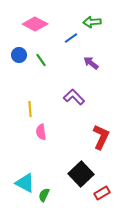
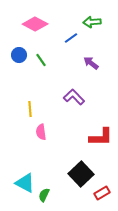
red L-shape: rotated 65 degrees clockwise
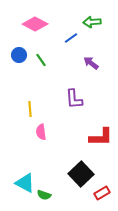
purple L-shape: moved 2 px down; rotated 140 degrees counterclockwise
green semicircle: rotated 96 degrees counterclockwise
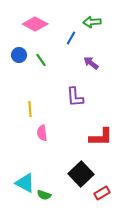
blue line: rotated 24 degrees counterclockwise
purple L-shape: moved 1 px right, 2 px up
pink semicircle: moved 1 px right, 1 px down
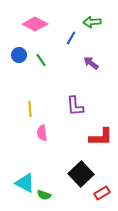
purple L-shape: moved 9 px down
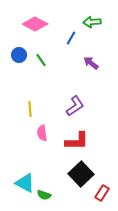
purple L-shape: rotated 120 degrees counterclockwise
red L-shape: moved 24 px left, 4 px down
red rectangle: rotated 28 degrees counterclockwise
